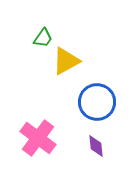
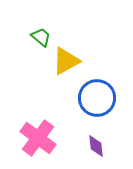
green trapezoid: moved 2 px left, 1 px up; rotated 85 degrees counterclockwise
blue circle: moved 4 px up
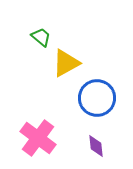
yellow triangle: moved 2 px down
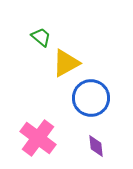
blue circle: moved 6 px left
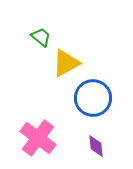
blue circle: moved 2 px right
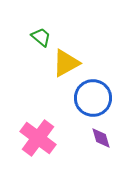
purple diamond: moved 5 px right, 8 px up; rotated 10 degrees counterclockwise
